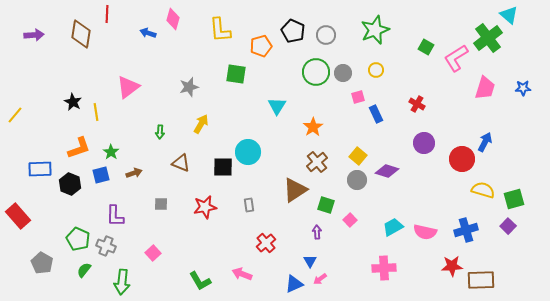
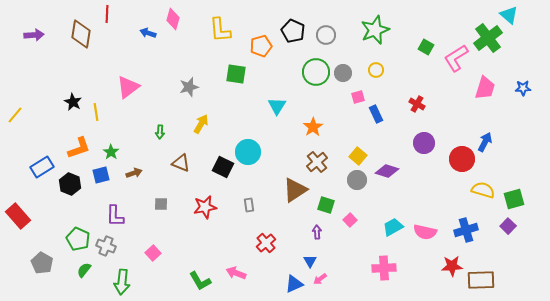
black square at (223, 167): rotated 25 degrees clockwise
blue rectangle at (40, 169): moved 2 px right, 2 px up; rotated 30 degrees counterclockwise
pink arrow at (242, 274): moved 6 px left, 1 px up
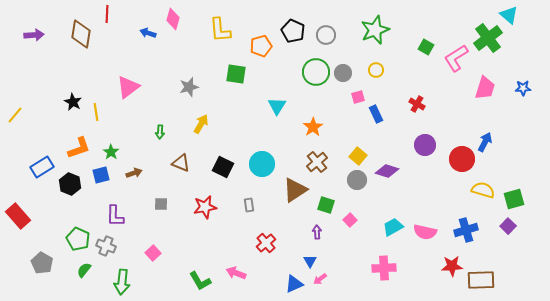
purple circle at (424, 143): moved 1 px right, 2 px down
cyan circle at (248, 152): moved 14 px right, 12 px down
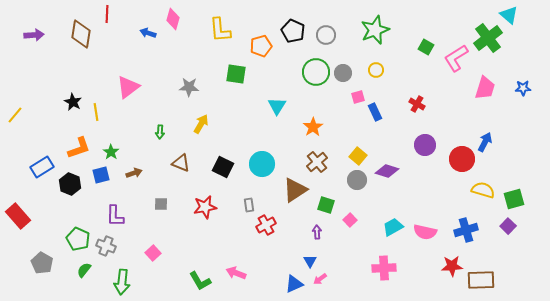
gray star at (189, 87): rotated 18 degrees clockwise
blue rectangle at (376, 114): moved 1 px left, 2 px up
red cross at (266, 243): moved 18 px up; rotated 12 degrees clockwise
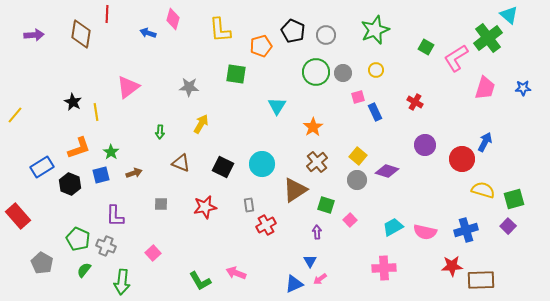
red cross at (417, 104): moved 2 px left, 2 px up
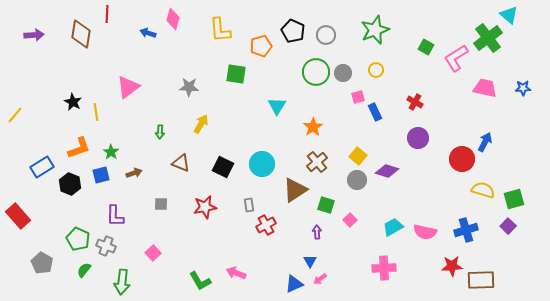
pink trapezoid at (485, 88): rotated 95 degrees counterclockwise
purple circle at (425, 145): moved 7 px left, 7 px up
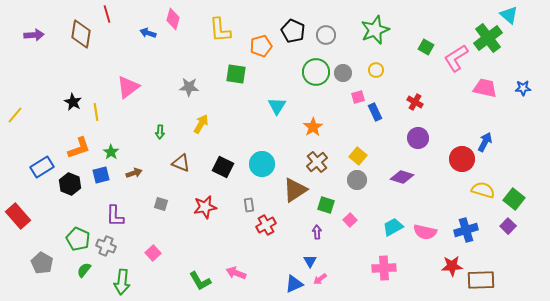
red line at (107, 14): rotated 18 degrees counterclockwise
purple diamond at (387, 171): moved 15 px right, 6 px down
green square at (514, 199): rotated 35 degrees counterclockwise
gray square at (161, 204): rotated 16 degrees clockwise
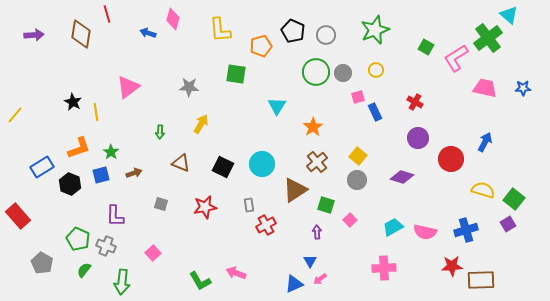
red circle at (462, 159): moved 11 px left
purple square at (508, 226): moved 2 px up; rotated 14 degrees clockwise
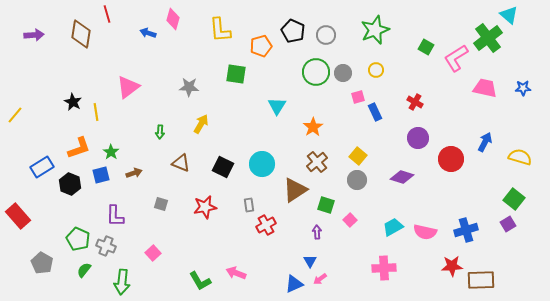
yellow semicircle at (483, 190): moved 37 px right, 33 px up
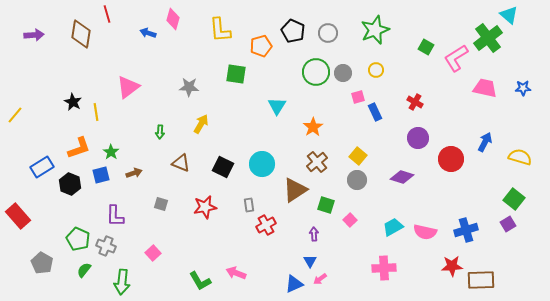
gray circle at (326, 35): moved 2 px right, 2 px up
purple arrow at (317, 232): moved 3 px left, 2 px down
